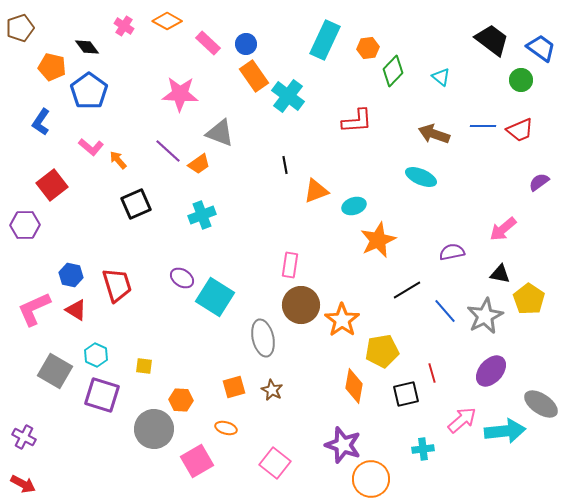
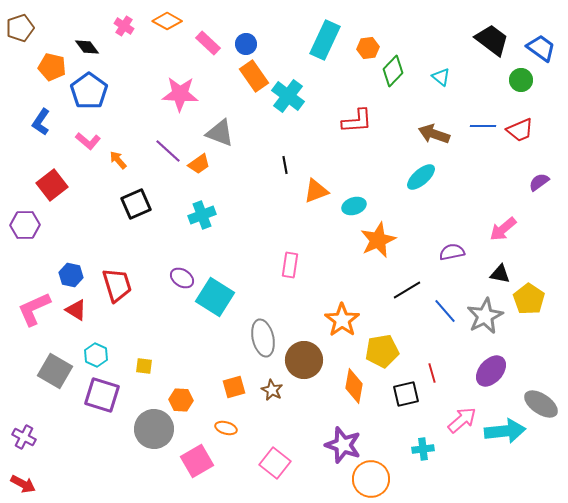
pink L-shape at (91, 147): moved 3 px left, 6 px up
cyan ellipse at (421, 177): rotated 64 degrees counterclockwise
brown circle at (301, 305): moved 3 px right, 55 px down
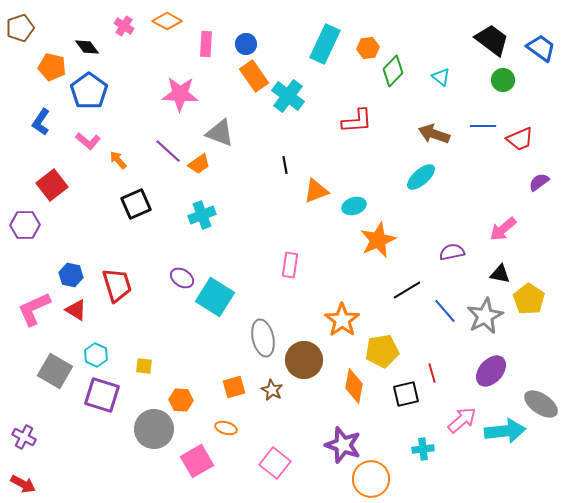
cyan rectangle at (325, 40): moved 4 px down
pink rectangle at (208, 43): moved 2 px left, 1 px down; rotated 50 degrees clockwise
green circle at (521, 80): moved 18 px left
red trapezoid at (520, 130): moved 9 px down
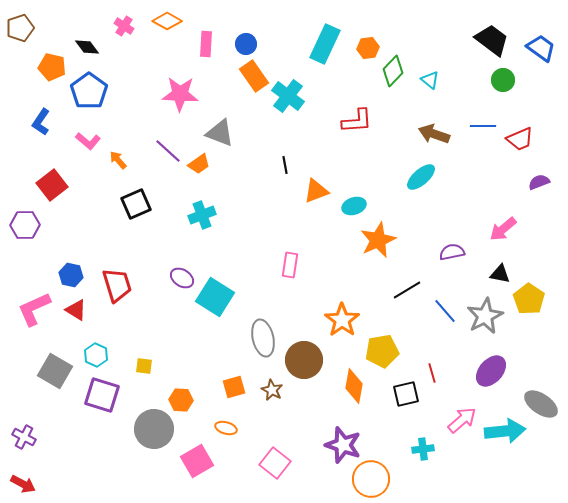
cyan triangle at (441, 77): moved 11 px left, 3 px down
purple semicircle at (539, 182): rotated 15 degrees clockwise
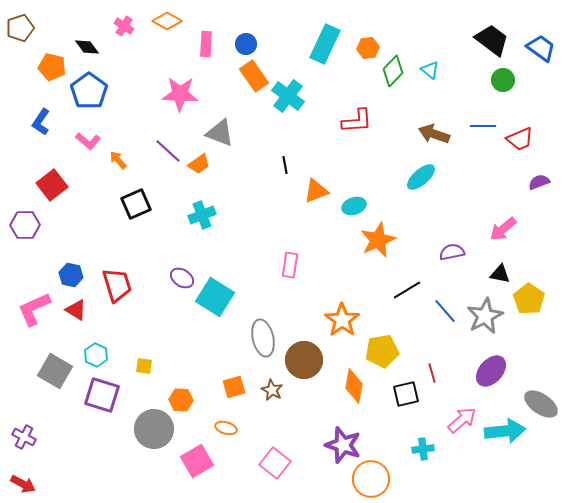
cyan triangle at (430, 80): moved 10 px up
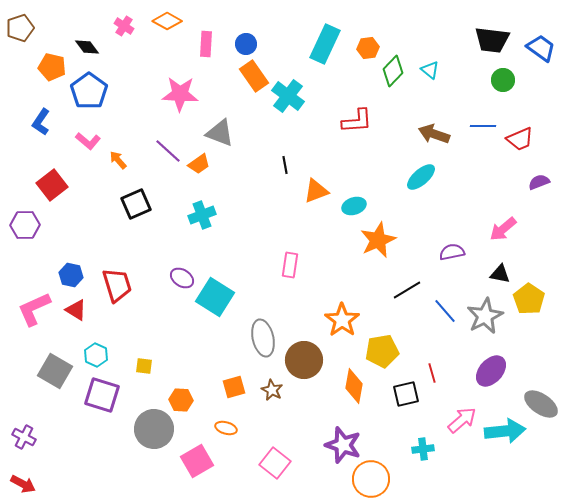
black trapezoid at (492, 40): rotated 150 degrees clockwise
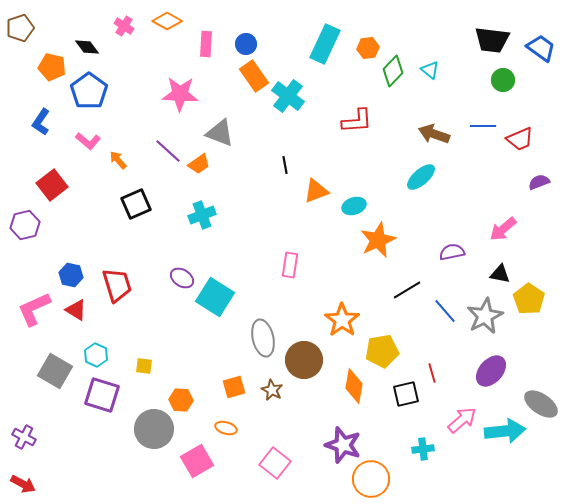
purple hexagon at (25, 225): rotated 12 degrees counterclockwise
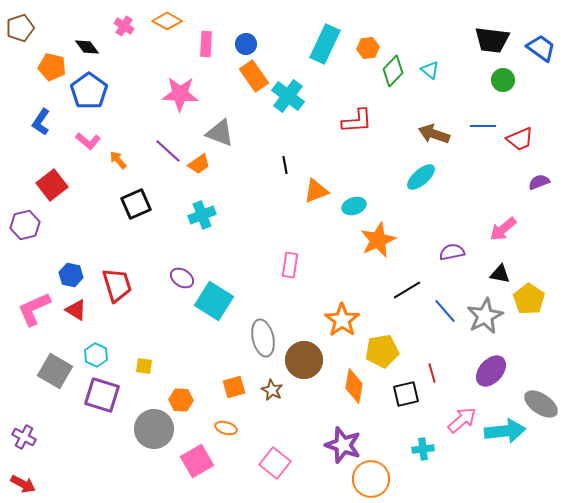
cyan square at (215, 297): moved 1 px left, 4 px down
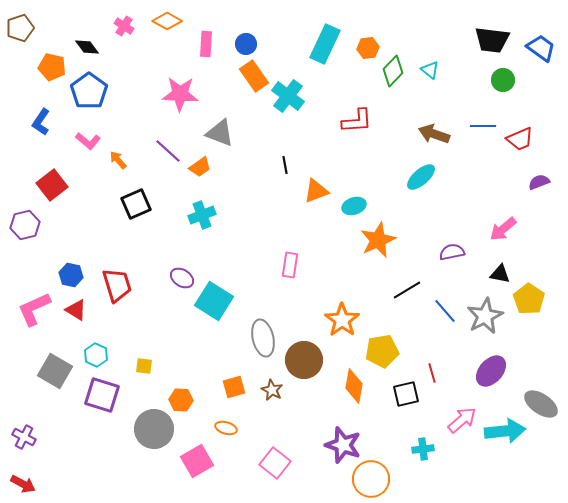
orange trapezoid at (199, 164): moved 1 px right, 3 px down
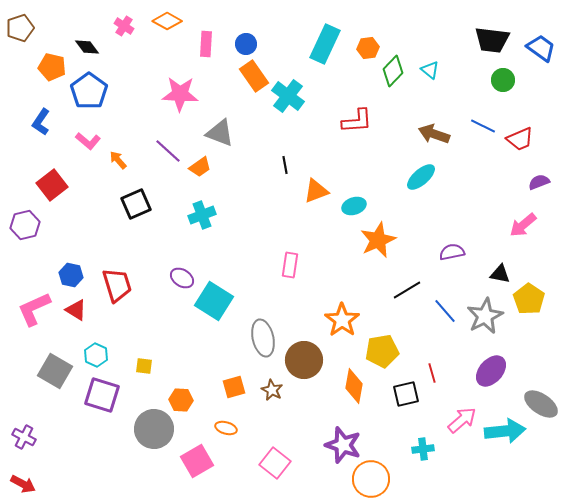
blue line at (483, 126): rotated 25 degrees clockwise
pink arrow at (503, 229): moved 20 px right, 4 px up
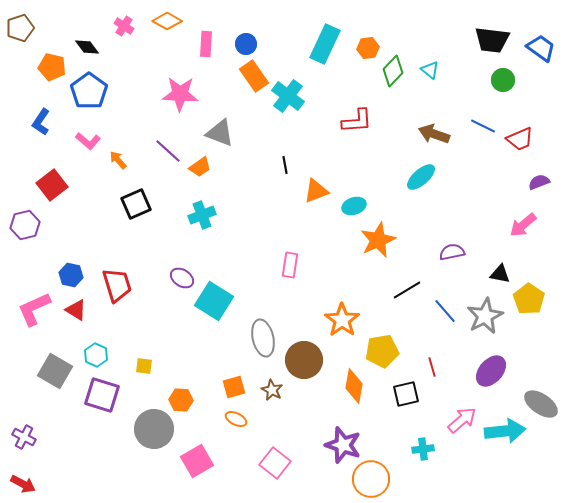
red line at (432, 373): moved 6 px up
orange ellipse at (226, 428): moved 10 px right, 9 px up; rotated 10 degrees clockwise
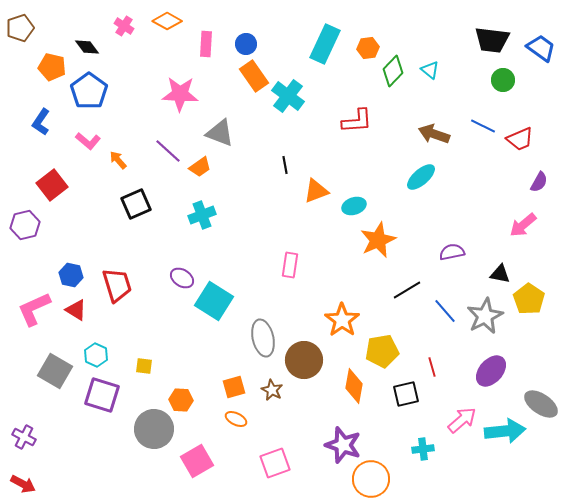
purple semicircle at (539, 182): rotated 140 degrees clockwise
pink square at (275, 463): rotated 32 degrees clockwise
